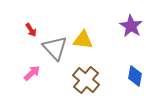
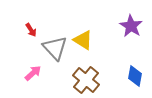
yellow triangle: rotated 25 degrees clockwise
pink arrow: moved 1 px right
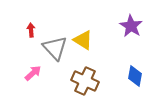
red arrow: rotated 152 degrees counterclockwise
brown cross: moved 1 px left, 1 px down; rotated 16 degrees counterclockwise
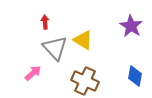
red arrow: moved 14 px right, 8 px up
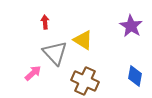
gray triangle: moved 5 px down
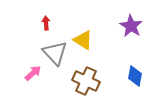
red arrow: moved 1 px right, 1 px down
brown cross: moved 1 px right
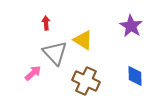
blue diamond: rotated 10 degrees counterclockwise
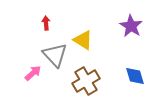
gray triangle: moved 2 px down
blue diamond: rotated 15 degrees counterclockwise
brown cross: rotated 36 degrees clockwise
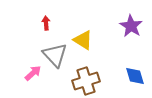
brown cross: rotated 12 degrees clockwise
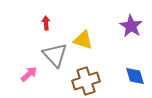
yellow triangle: rotated 15 degrees counterclockwise
pink arrow: moved 4 px left, 1 px down
